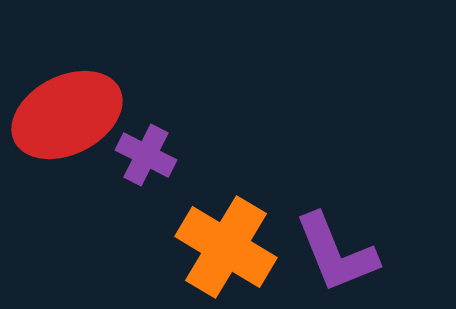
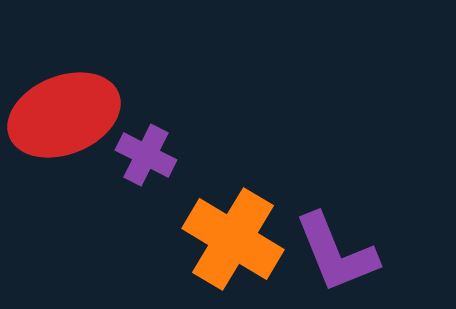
red ellipse: moved 3 px left; rotated 5 degrees clockwise
orange cross: moved 7 px right, 8 px up
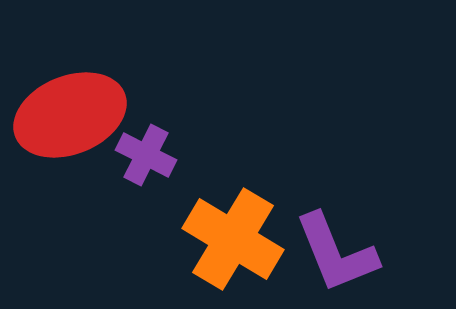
red ellipse: moved 6 px right
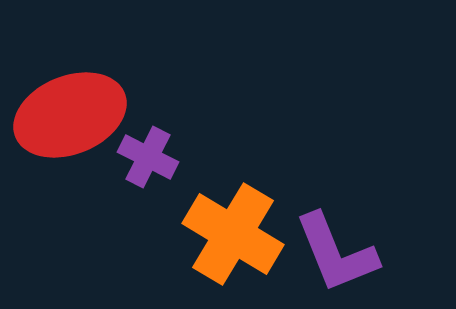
purple cross: moved 2 px right, 2 px down
orange cross: moved 5 px up
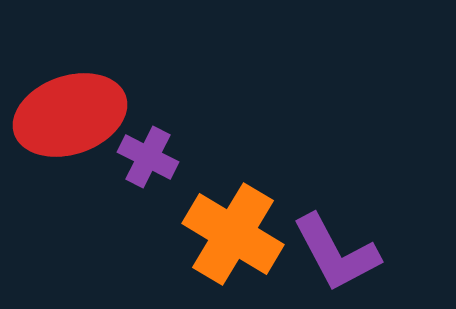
red ellipse: rotated 3 degrees clockwise
purple L-shape: rotated 6 degrees counterclockwise
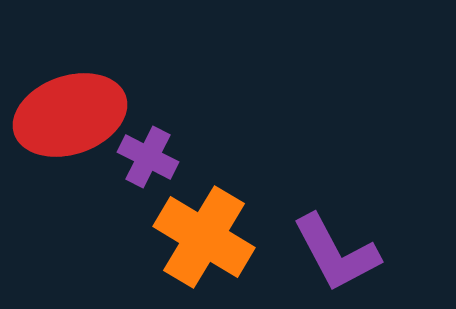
orange cross: moved 29 px left, 3 px down
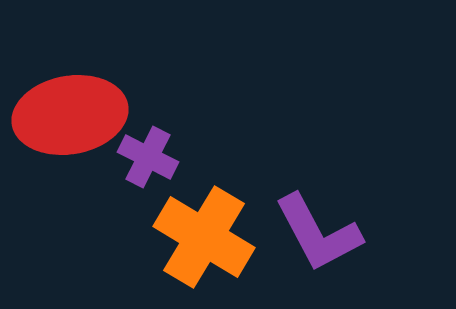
red ellipse: rotated 9 degrees clockwise
purple L-shape: moved 18 px left, 20 px up
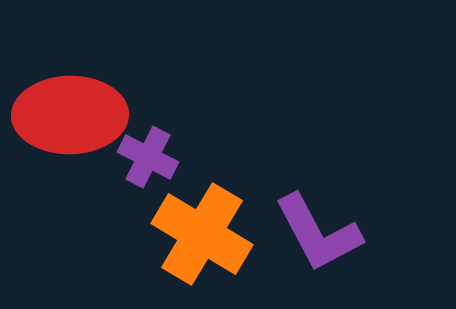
red ellipse: rotated 9 degrees clockwise
orange cross: moved 2 px left, 3 px up
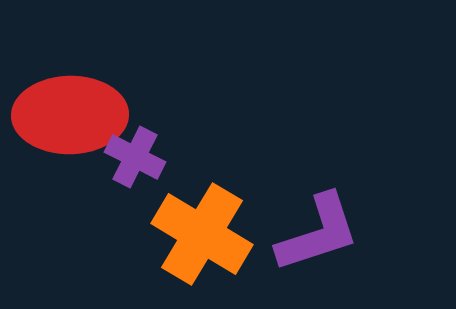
purple cross: moved 13 px left
purple L-shape: rotated 80 degrees counterclockwise
